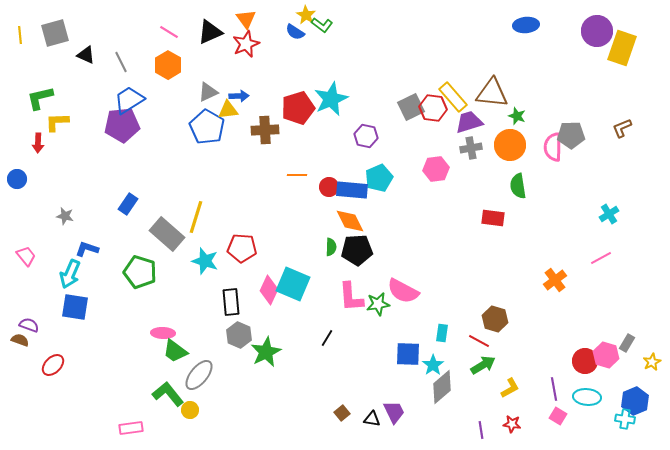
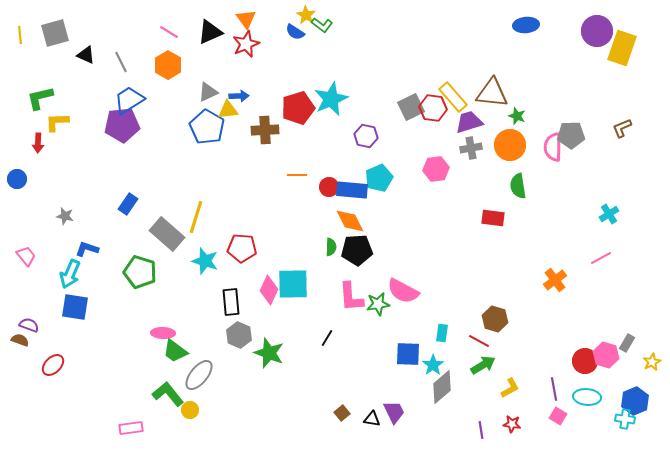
cyan square at (293, 284): rotated 24 degrees counterclockwise
green star at (266, 352): moved 3 px right, 1 px down; rotated 24 degrees counterclockwise
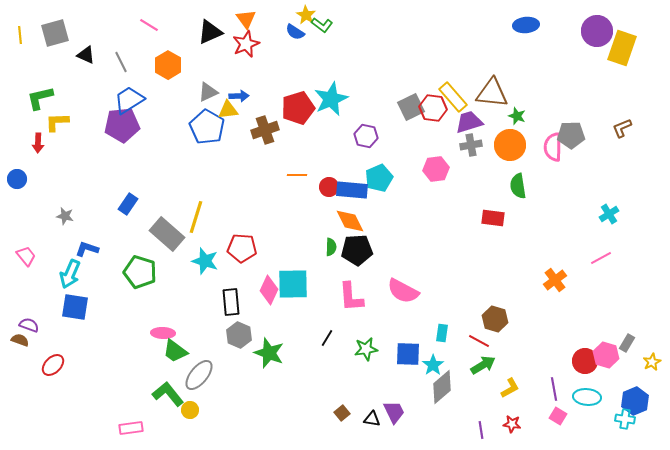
pink line at (169, 32): moved 20 px left, 7 px up
brown cross at (265, 130): rotated 16 degrees counterclockwise
gray cross at (471, 148): moved 3 px up
green star at (378, 304): moved 12 px left, 45 px down
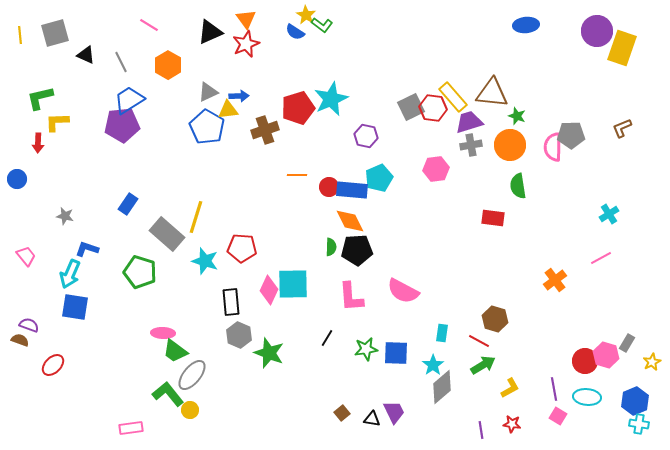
blue square at (408, 354): moved 12 px left, 1 px up
gray ellipse at (199, 375): moved 7 px left
cyan cross at (625, 419): moved 14 px right, 5 px down
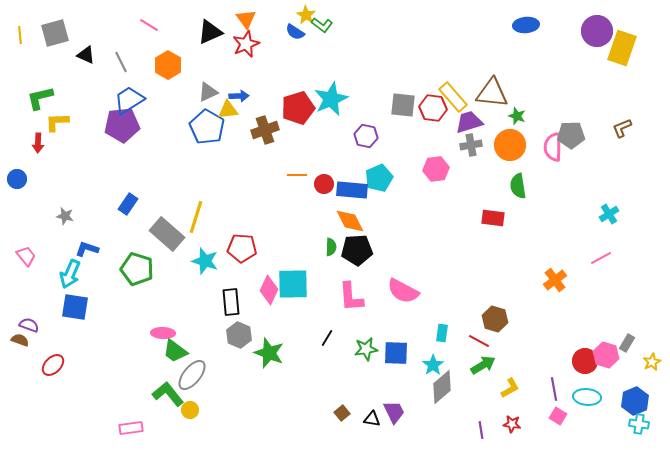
gray square at (411, 107): moved 8 px left, 2 px up; rotated 32 degrees clockwise
red circle at (329, 187): moved 5 px left, 3 px up
green pentagon at (140, 272): moved 3 px left, 3 px up
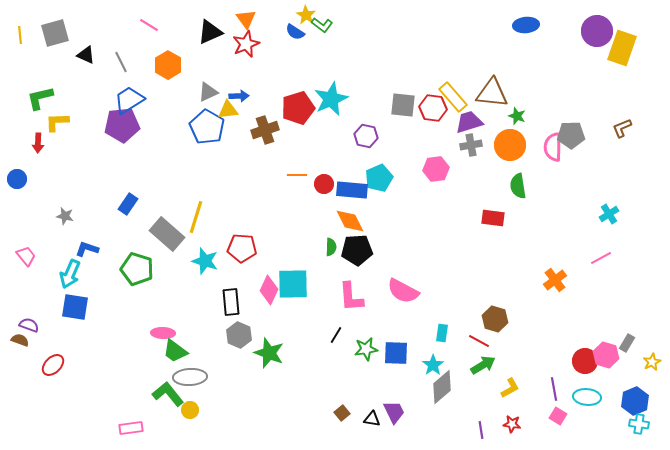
black line at (327, 338): moved 9 px right, 3 px up
gray ellipse at (192, 375): moved 2 px left, 2 px down; rotated 48 degrees clockwise
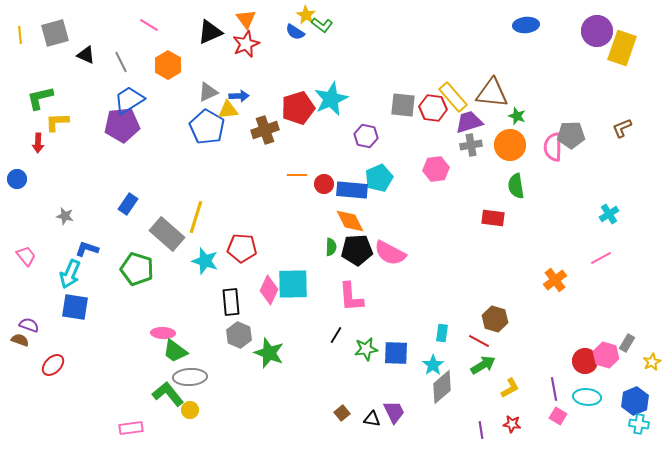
green semicircle at (518, 186): moved 2 px left
pink semicircle at (403, 291): moved 13 px left, 38 px up
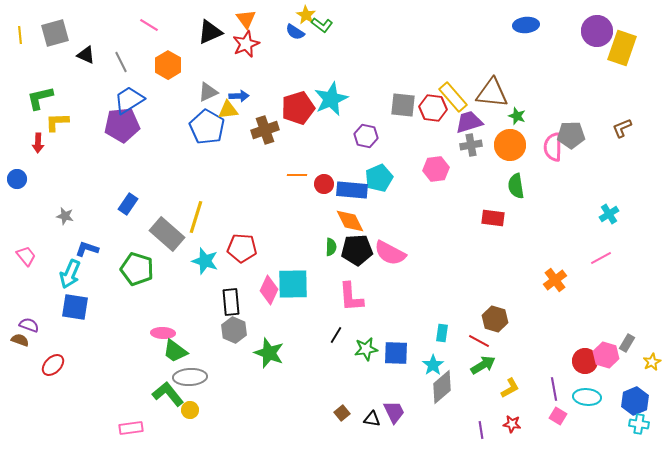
gray hexagon at (239, 335): moved 5 px left, 5 px up
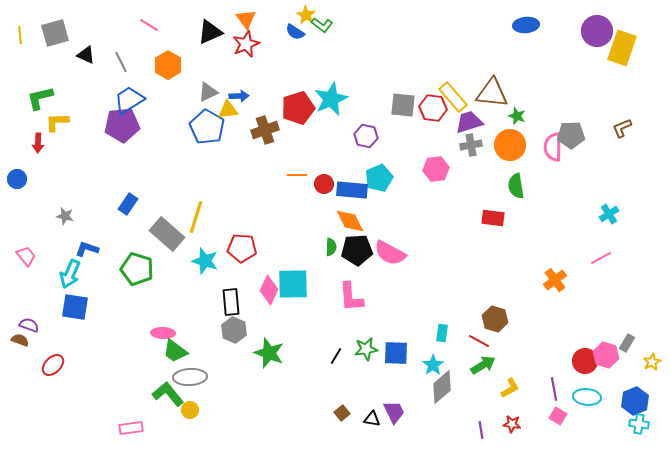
black line at (336, 335): moved 21 px down
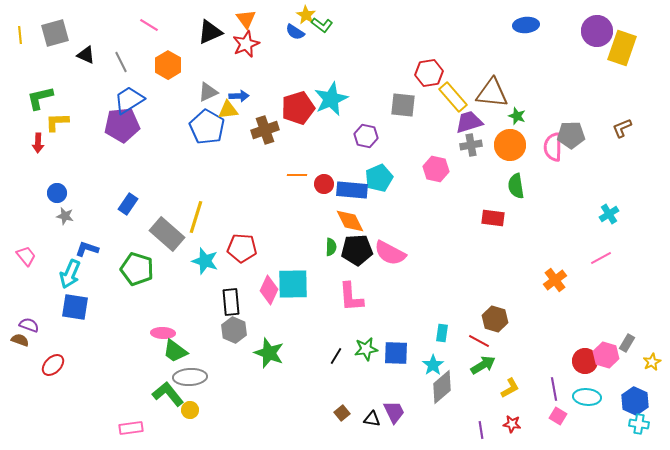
red hexagon at (433, 108): moved 4 px left, 35 px up; rotated 16 degrees counterclockwise
pink hexagon at (436, 169): rotated 20 degrees clockwise
blue circle at (17, 179): moved 40 px right, 14 px down
blue hexagon at (635, 401): rotated 12 degrees counterclockwise
